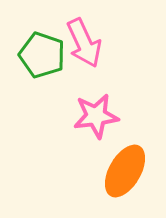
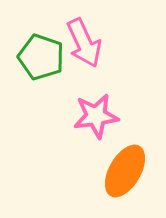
green pentagon: moved 1 px left, 2 px down
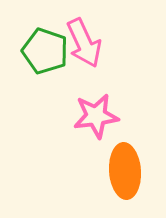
green pentagon: moved 4 px right, 6 px up
orange ellipse: rotated 34 degrees counterclockwise
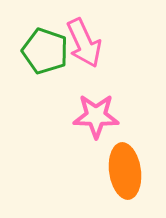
pink star: rotated 9 degrees clockwise
orange ellipse: rotated 4 degrees counterclockwise
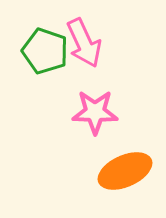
pink star: moved 1 px left, 4 px up
orange ellipse: rotated 74 degrees clockwise
